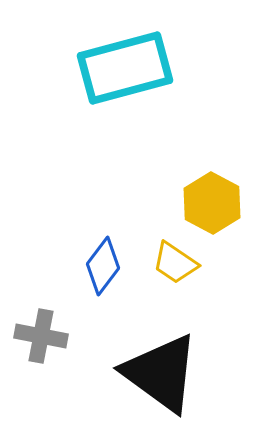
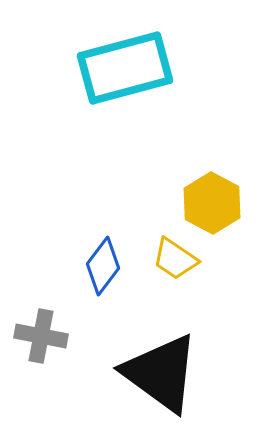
yellow trapezoid: moved 4 px up
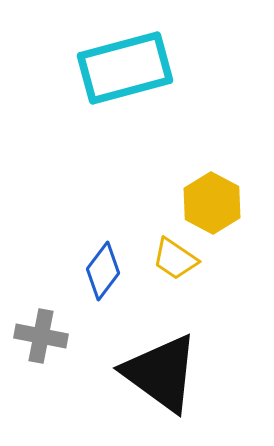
blue diamond: moved 5 px down
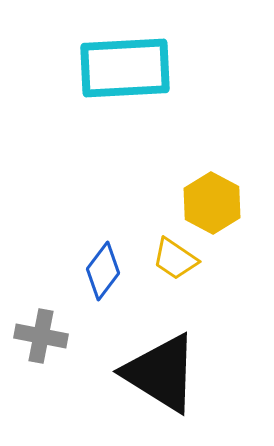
cyan rectangle: rotated 12 degrees clockwise
black triangle: rotated 4 degrees counterclockwise
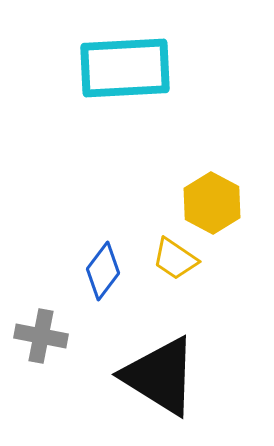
black triangle: moved 1 px left, 3 px down
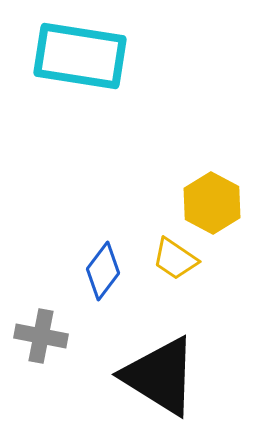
cyan rectangle: moved 45 px left, 12 px up; rotated 12 degrees clockwise
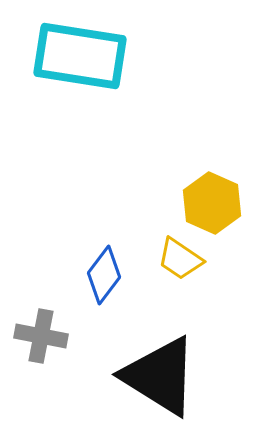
yellow hexagon: rotated 4 degrees counterclockwise
yellow trapezoid: moved 5 px right
blue diamond: moved 1 px right, 4 px down
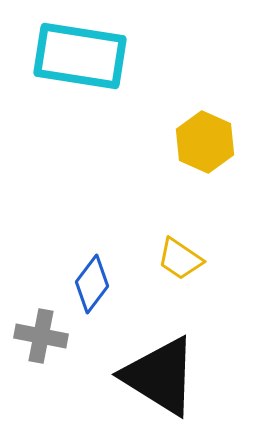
yellow hexagon: moved 7 px left, 61 px up
blue diamond: moved 12 px left, 9 px down
